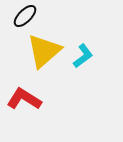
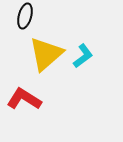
black ellipse: rotated 30 degrees counterclockwise
yellow triangle: moved 2 px right, 3 px down
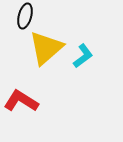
yellow triangle: moved 6 px up
red L-shape: moved 3 px left, 2 px down
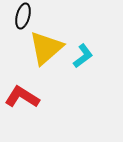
black ellipse: moved 2 px left
red L-shape: moved 1 px right, 4 px up
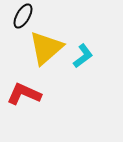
black ellipse: rotated 15 degrees clockwise
red L-shape: moved 2 px right, 3 px up; rotated 8 degrees counterclockwise
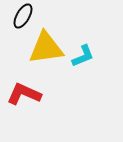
yellow triangle: rotated 33 degrees clockwise
cyan L-shape: rotated 15 degrees clockwise
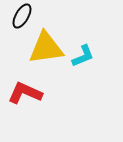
black ellipse: moved 1 px left
red L-shape: moved 1 px right, 1 px up
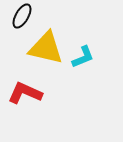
yellow triangle: rotated 21 degrees clockwise
cyan L-shape: moved 1 px down
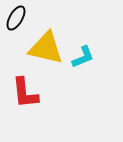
black ellipse: moved 6 px left, 2 px down
red L-shape: rotated 120 degrees counterclockwise
